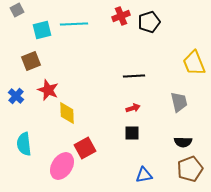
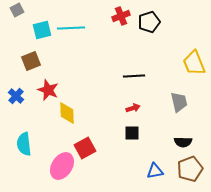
cyan line: moved 3 px left, 4 px down
blue triangle: moved 11 px right, 4 px up
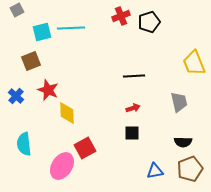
cyan square: moved 2 px down
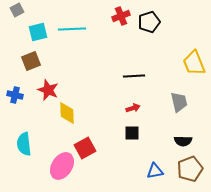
cyan line: moved 1 px right, 1 px down
cyan square: moved 4 px left
blue cross: moved 1 px left, 1 px up; rotated 28 degrees counterclockwise
black semicircle: moved 1 px up
